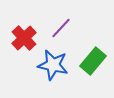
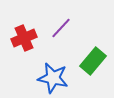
red cross: rotated 20 degrees clockwise
blue star: moved 13 px down
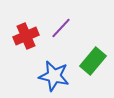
red cross: moved 2 px right, 2 px up
blue star: moved 1 px right, 2 px up
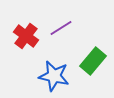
purple line: rotated 15 degrees clockwise
red cross: rotated 30 degrees counterclockwise
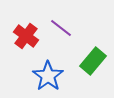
purple line: rotated 70 degrees clockwise
blue star: moved 6 px left; rotated 24 degrees clockwise
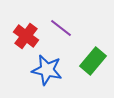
blue star: moved 1 px left, 6 px up; rotated 24 degrees counterclockwise
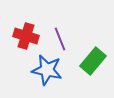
purple line: moved 1 px left, 11 px down; rotated 30 degrees clockwise
red cross: rotated 20 degrees counterclockwise
